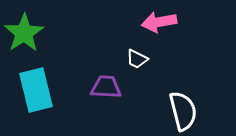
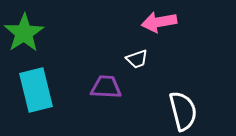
white trapezoid: rotated 45 degrees counterclockwise
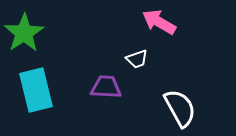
pink arrow: rotated 40 degrees clockwise
white semicircle: moved 3 px left, 3 px up; rotated 15 degrees counterclockwise
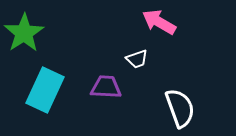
cyan rectangle: moved 9 px right; rotated 39 degrees clockwise
white semicircle: rotated 9 degrees clockwise
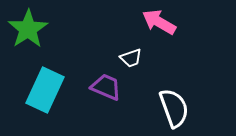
green star: moved 4 px right, 4 px up
white trapezoid: moved 6 px left, 1 px up
purple trapezoid: rotated 20 degrees clockwise
white semicircle: moved 6 px left
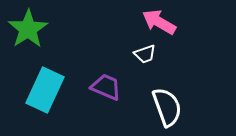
white trapezoid: moved 14 px right, 4 px up
white semicircle: moved 7 px left, 1 px up
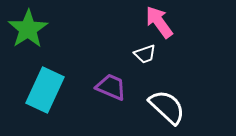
pink arrow: rotated 24 degrees clockwise
purple trapezoid: moved 5 px right
white semicircle: rotated 27 degrees counterclockwise
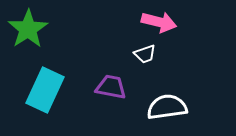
pink arrow: rotated 140 degrees clockwise
purple trapezoid: rotated 12 degrees counterclockwise
white semicircle: rotated 51 degrees counterclockwise
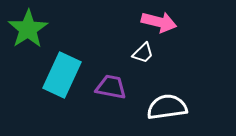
white trapezoid: moved 2 px left, 1 px up; rotated 25 degrees counterclockwise
cyan rectangle: moved 17 px right, 15 px up
